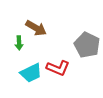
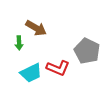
gray pentagon: moved 6 px down
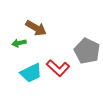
green arrow: rotated 80 degrees clockwise
red L-shape: rotated 20 degrees clockwise
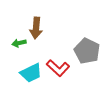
brown arrow: rotated 65 degrees clockwise
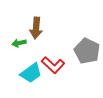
red L-shape: moved 5 px left, 3 px up
cyan trapezoid: rotated 10 degrees counterclockwise
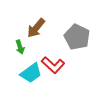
brown arrow: rotated 35 degrees clockwise
green arrow: moved 1 px right, 4 px down; rotated 96 degrees counterclockwise
gray pentagon: moved 10 px left, 14 px up
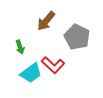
brown arrow: moved 10 px right, 7 px up
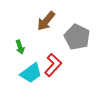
red L-shape: rotated 90 degrees counterclockwise
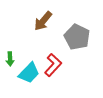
brown arrow: moved 3 px left
green arrow: moved 10 px left, 12 px down; rotated 16 degrees clockwise
cyan trapezoid: moved 2 px left; rotated 10 degrees counterclockwise
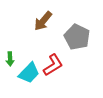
red L-shape: rotated 15 degrees clockwise
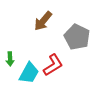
cyan trapezoid: rotated 15 degrees counterclockwise
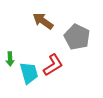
brown arrow: rotated 85 degrees clockwise
cyan trapezoid: rotated 45 degrees counterclockwise
